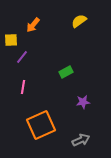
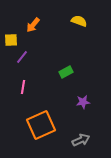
yellow semicircle: rotated 56 degrees clockwise
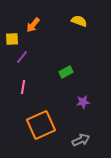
yellow square: moved 1 px right, 1 px up
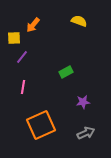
yellow square: moved 2 px right, 1 px up
gray arrow: moved 5 px right, 7 px up
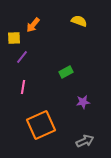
gray arrow: moved 1 px left, 8 px down
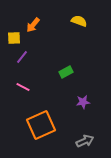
pink line: rotated 72 degrees counterclockwise
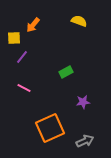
pink line: moved 1 px right, 1 px down
orange square: moved 9 px right, 3 px down
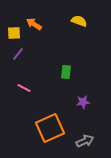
orange arrow: moved 1 px right, 1 px up; rotated 84 degrees clockwise
yellow square: moved 5 px up
purple line: moved 4 px left, 3 px up
green rectangle: rotated 56 degrees counterclockwise
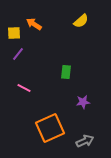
yellow semicircle: moved 2 px right; rotated 119 degrees clockwise
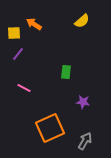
yellow semicircle: moved 1 px right
purple star: rotated 16 degrees clockwise
gray arrow: rotated 36 degrees counterclockwise
